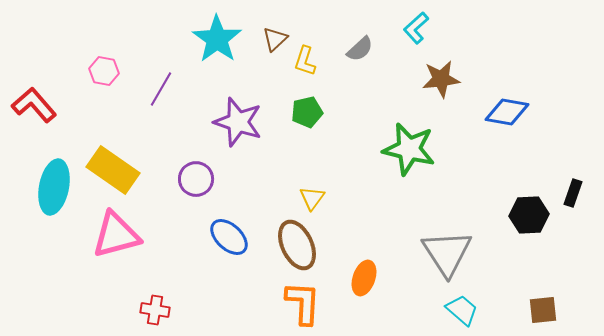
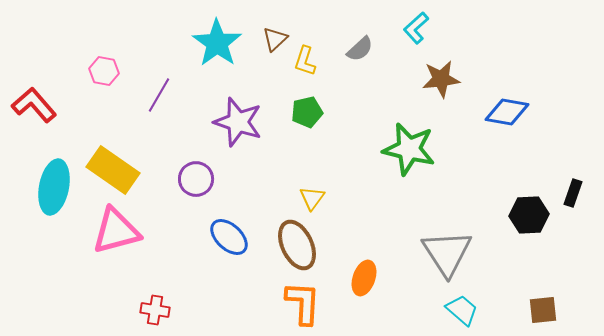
cyan star: moved 4 px down
purple line: moved 2 px left, 6 px down
pink triangle: moved 4 px up
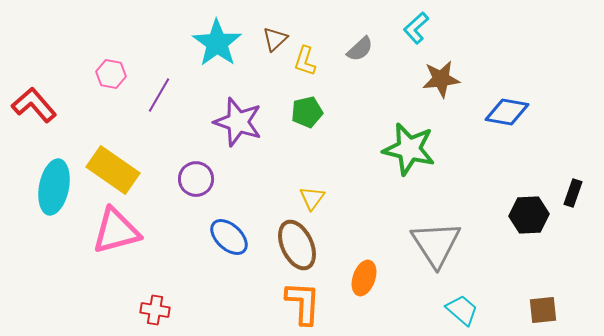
pink hexagon: moved 7 px right, 3 px down
gray triangle: moved 11 px left, 9 px up
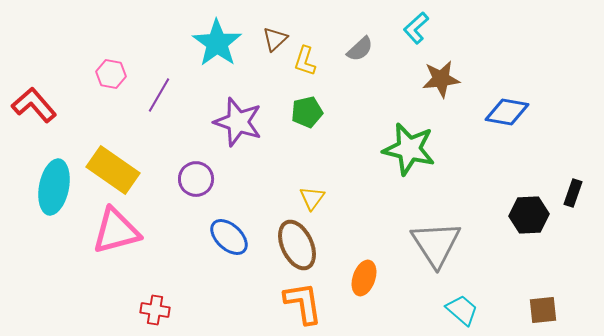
orange L-shape: rotated 12 degrees counterclockwise
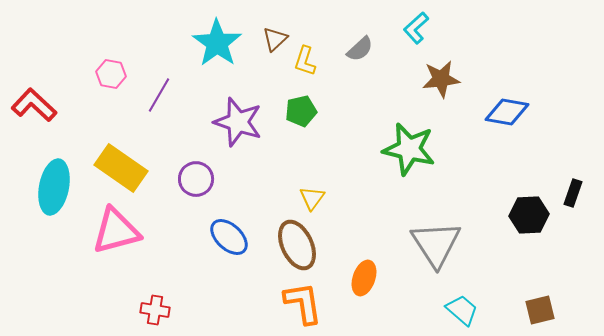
red L-shape: rotated 6 degrees counterclockwise
green pentagon: moved 6 px left, 1 px up
yellow rectangle: moved 8 px right, 2 px up
brown square: moved 3 px left; rotated 8 degrees counterclockwise
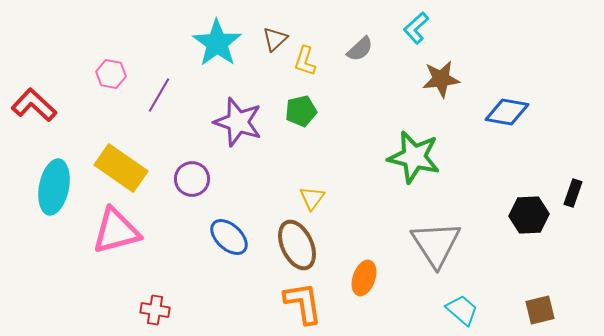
green star: moved 5 px right, 8 px down
purple circle: moved 4 px left
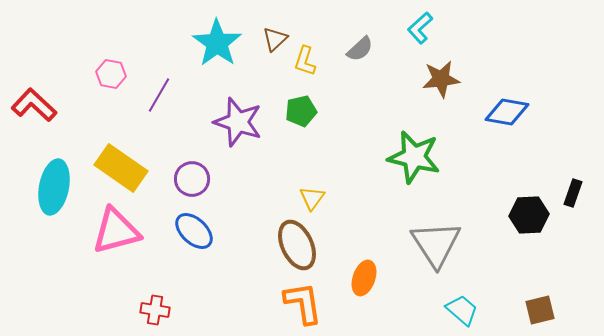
cyan L-shape: moved 4 px right
blue ellipse: moved 35 px left, 6 px up
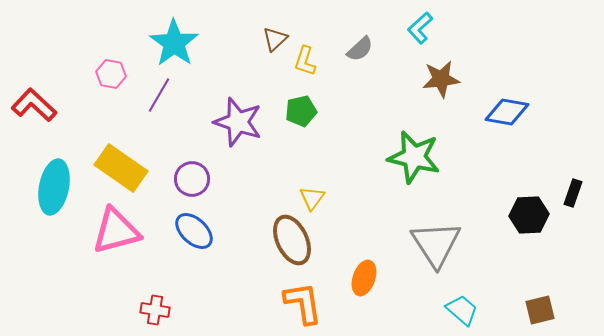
cyan star: moved 43 px left
brown ellipse: moved 5 px left, 5 px up
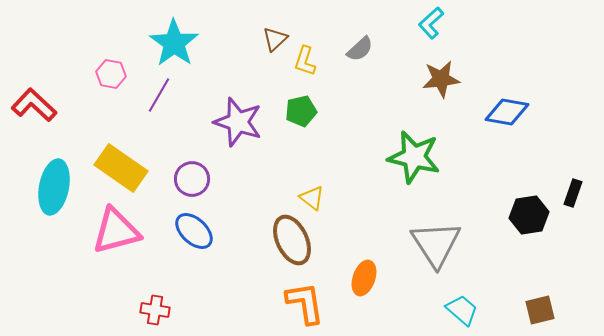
cyan L-shape: moved 11 px right, 5 px up
yellow triangle: rotated 28 degrees counterclockwise
black hexagon: rotated 6 degrees counterclockwise
orange L-shape: moved 2 px right
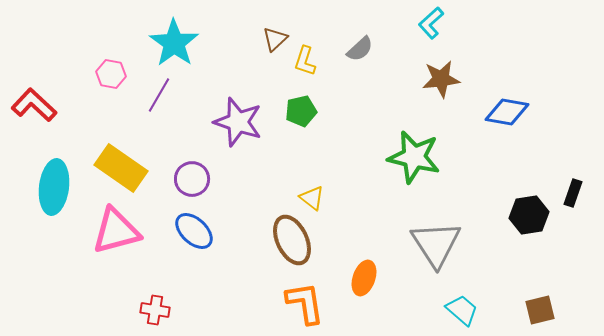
cyan ellipse: rotated 4 degrees counterclockwise
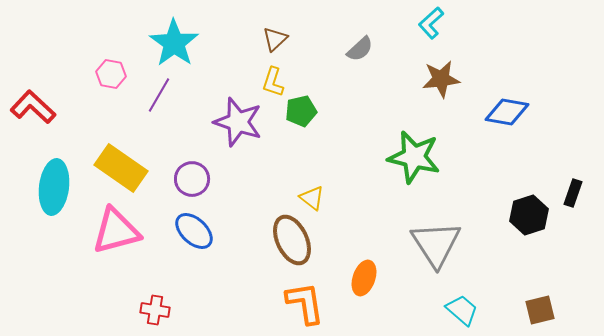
yellow L-shape: moved 32 px left, 21 px down
red L-shape: moved 1 px left, 2 px down
black hexagon: rotated 9 degrees counterclockwise
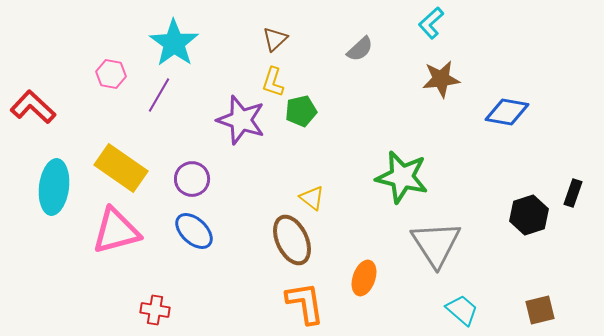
purple star: moved 3 px right, 2 px up
green star: moved 12 px left, 20 px down
